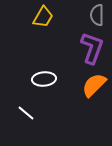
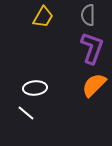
gray semicircle: moved 9 px left
white ellipse: moved 9 px left, 9 px down
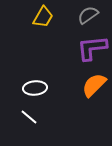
gray semicircle: rotated 55 degrees clockwise
purple L-shape: rotated 116 degrees counterclockwise
white line: moved 3 px right, 4 px down
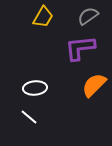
gray semicircle: moved 1 px down
purple L-shape: moved 12 px left
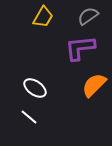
white ellipse: rotated 40 degrees clockwise
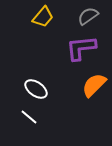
yellow trapezoid: rotated 10 degrees clockwise
purple L-shape: moved 1 px right
white ellipse: moved 1 px right, 1 px down
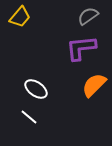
yellow trapezoid: moved 23 px left
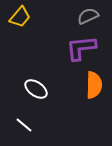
gray semicircle: rotated 10 degrees clockwise
orange semicircle: rotated 136 degrees clockwise
white line: moved 5 px left, 8 px down
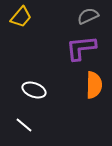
yellow trapezoid: moved 1 px right
white ellipse: moved 2 px left, 1 px down; rotated 15 degrees counterclockwise
